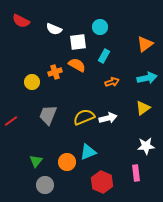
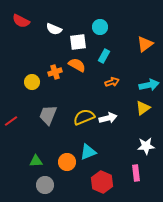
cyan arrow: moved 2 px right, 7 px down
green triangle: rotated 48 degrees clockwise
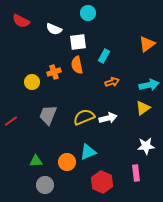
cyan circle: moved 12 px left, 14 px up
orange triangle: moved 2 px right
orange semicircle: rotated 132 degrees counterclockwise
orange cross: moved 1 px left
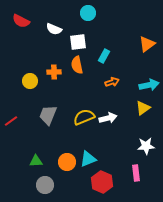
orange cross: rotated 16 degrees clockwise
yellow circle: moved 2 px left, 1 px up
cyan triangle: moved 7 px down
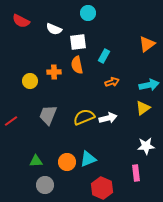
red hexagon: moved 6 px down
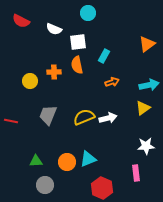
red line: rotated 48 degrees clockwise
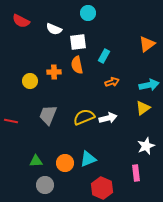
white star: rotated 18 degrees counterclockwise
orange circle: moved 2 px left, 1 px down
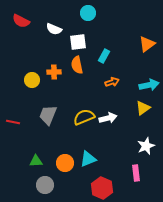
yellow circle: moved 2 px right, 1 px up
red line: moved 2 px right, 1 px down
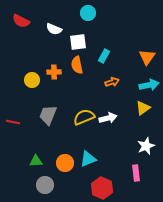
orange triangle: moved 13 px down; rotated 18 degrees counterclockwise
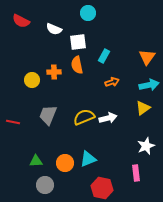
red hexagon: rotated 10 degrees counterclockwise
